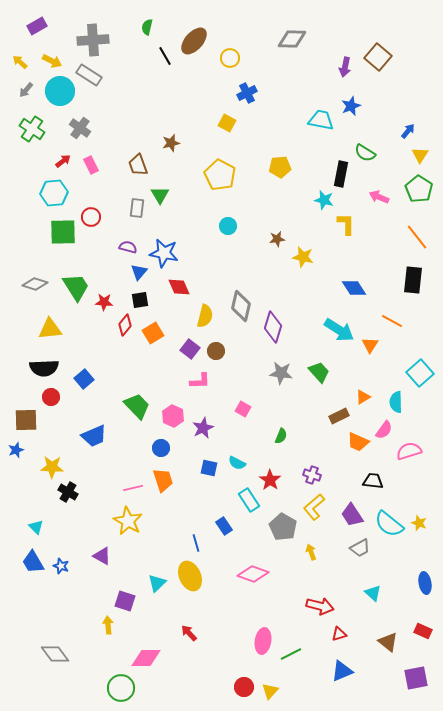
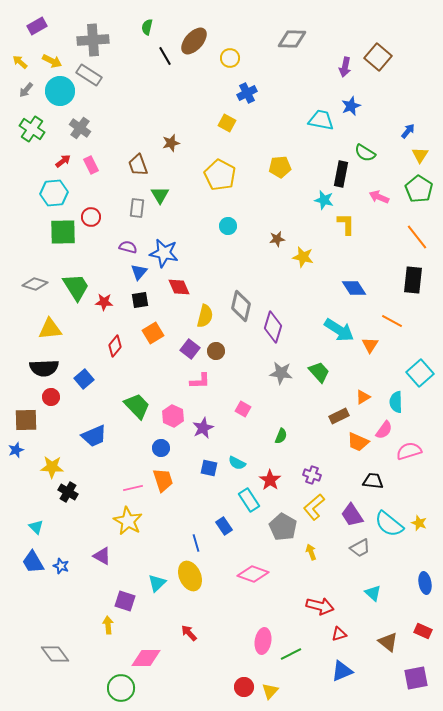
red diamond at (125, 325): moved 10 px left, 21 px down
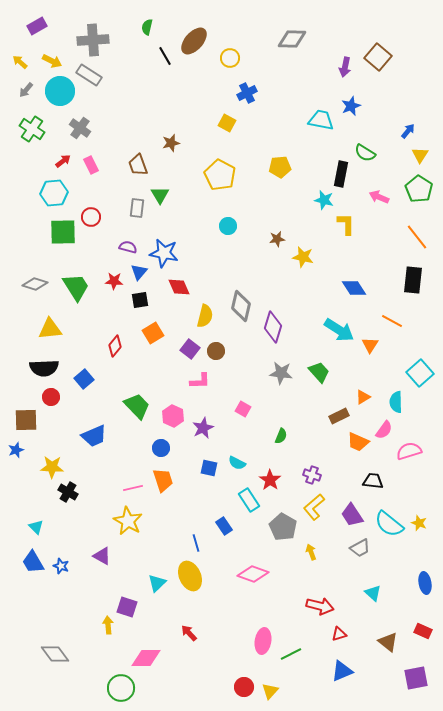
red star at (104, 302): moved 10 px right, 21 px up
purple square at (125, 601): moved 2 px right, 6 px down
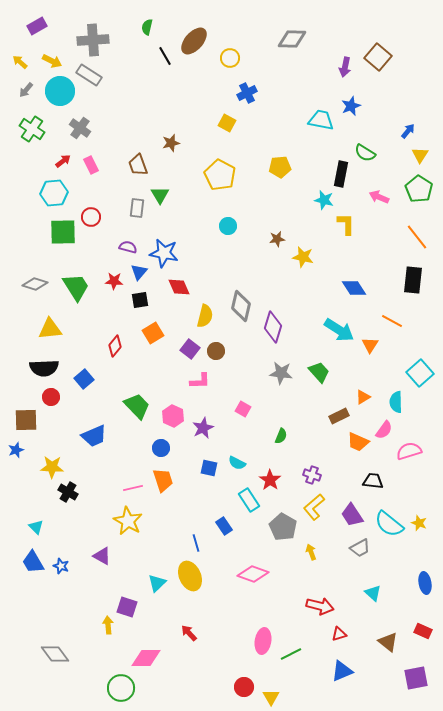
yellow triangle at (270, 691): moved 1 px right, 6 px down; rotated 12 degrees counterclockwise
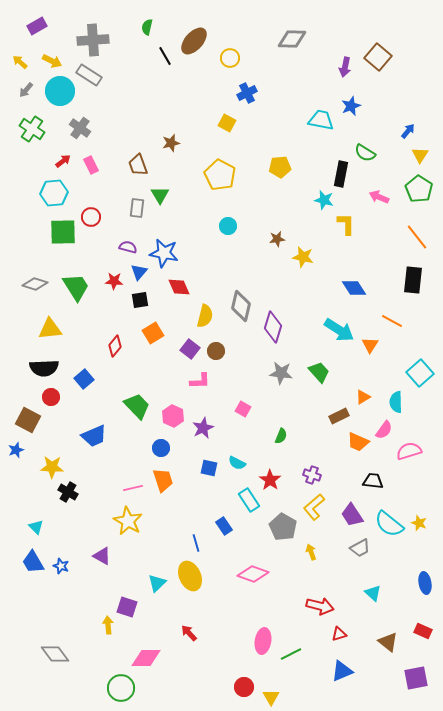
brown square at (26, 420): moved 2 px right; rotated 30 degrees clockwise
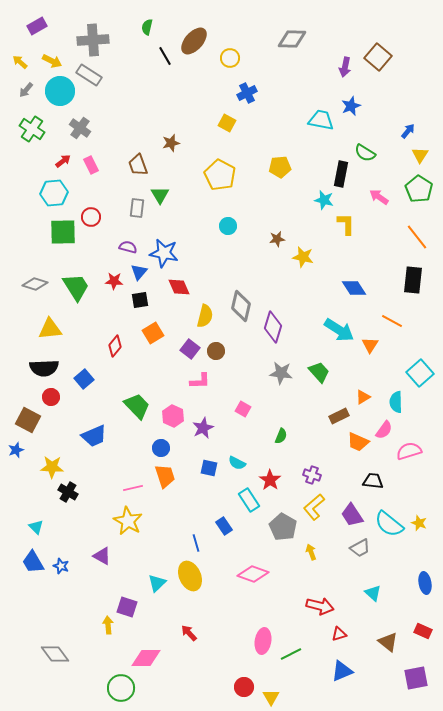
pink arrow at (379, 197): rotated 12 degrees clockwise
orange trapezoid at (163, 480): moved 2 px right, 4 px up
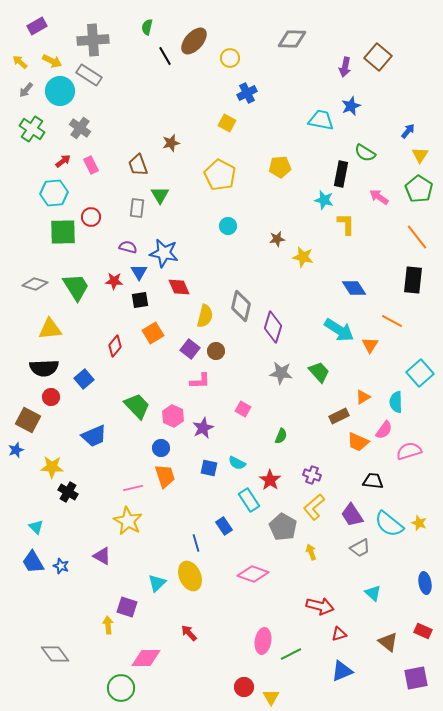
blue triangle at (139, 272): rotated 12 degrees counterclockwise
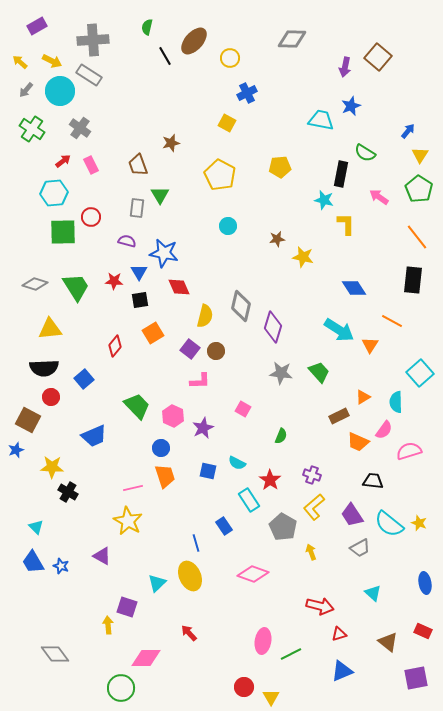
purple semicircle at (128, 247): moved 1 px left, 6 px up
blue square at (209, 468): moved 1 px left, 3 px down
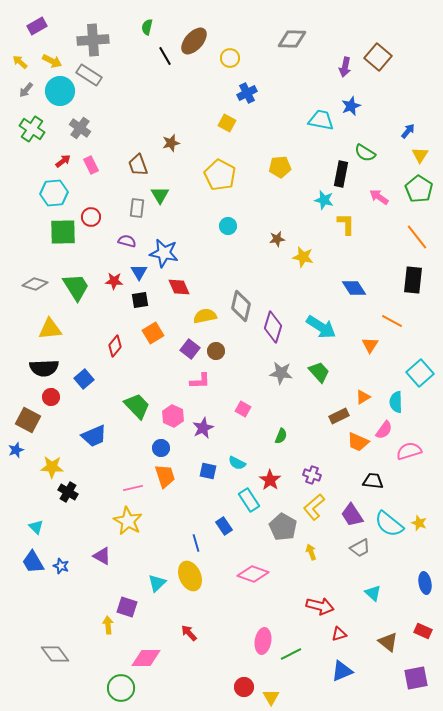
yellow semicircle at (205, 316): rotated 115 degrees counterclockwise
cyan arrow at (339, 330): moved 18 px left, 3 px up
